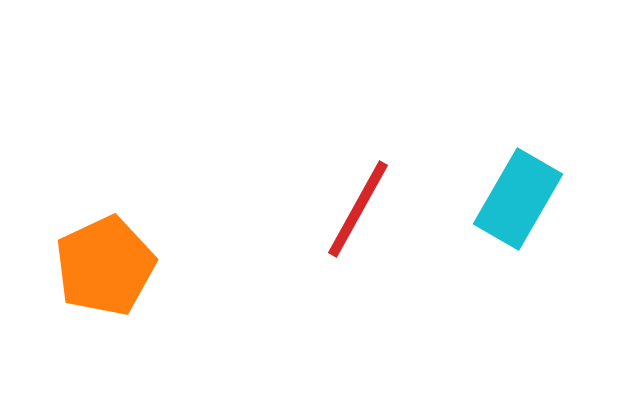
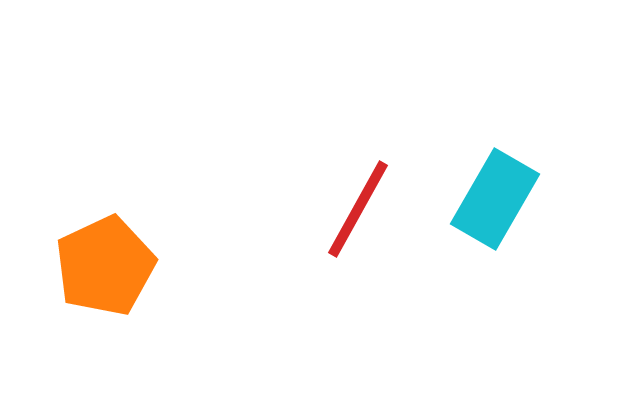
cyan rectangle: moved 23 px left
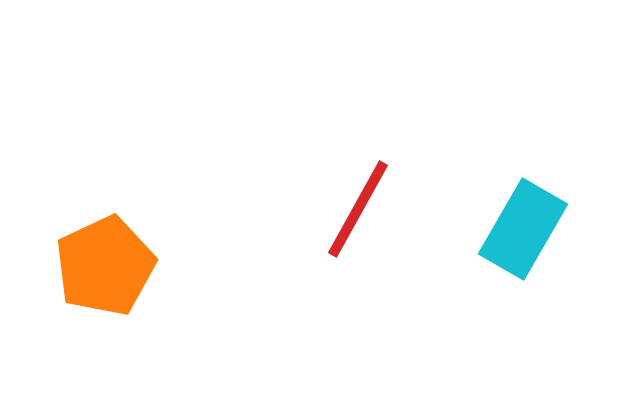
cyan rectangle: moved 28 px right, 30 px down
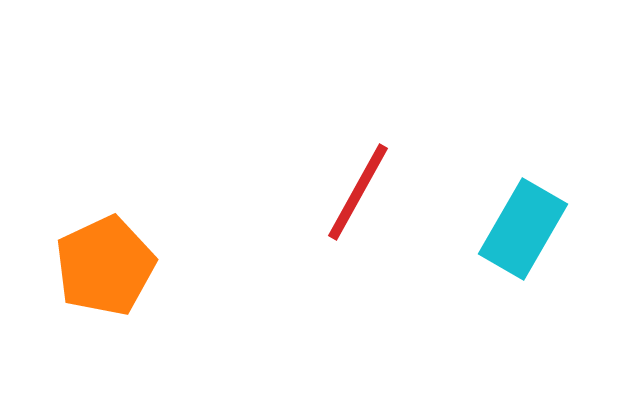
red line: moved 17 px up
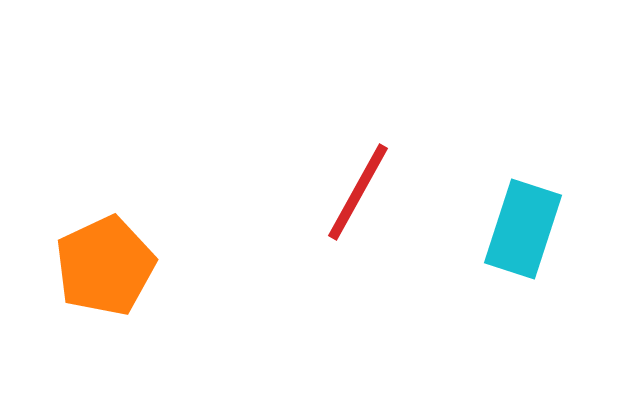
cyan rectangle: rotated 12 degrees counterclockwise
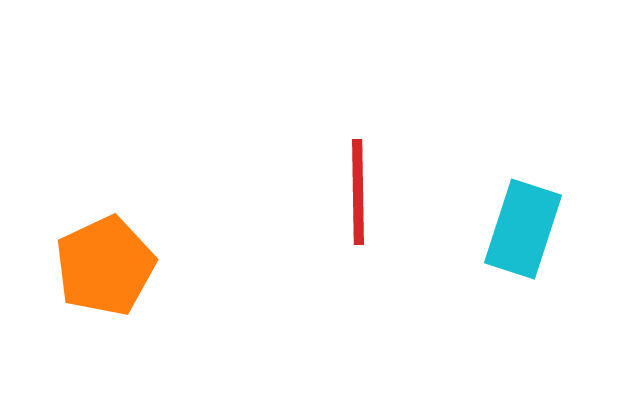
red line: rotated 30 degrees counterclockwise
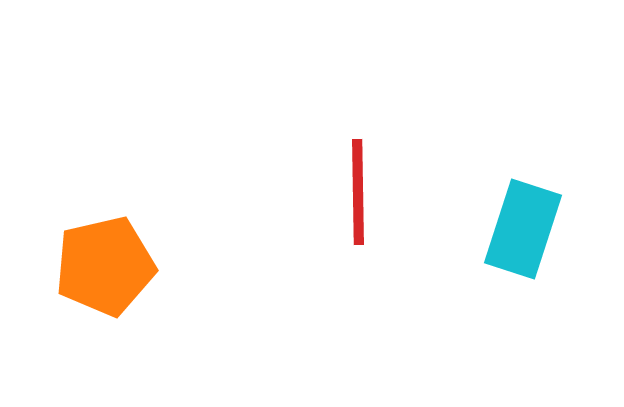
orange pentagon: rotated 12 degrees clockwise
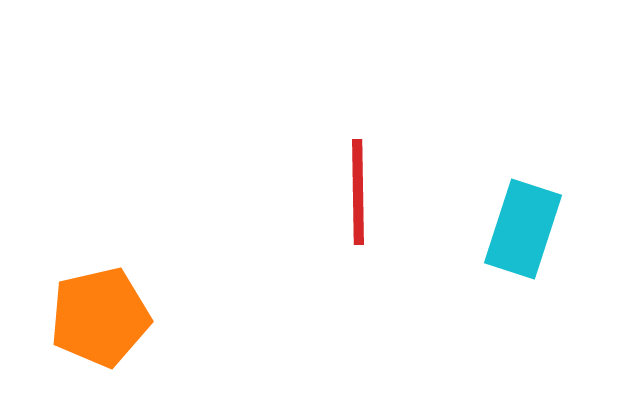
orange pentagon: moved 5 px left, 51 px down
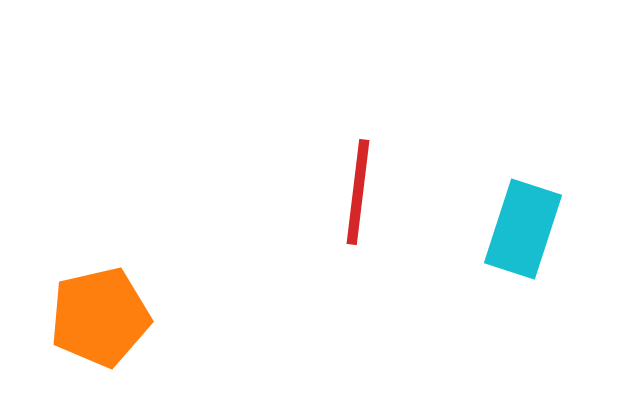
red line: rotated 8 degrees clockwise
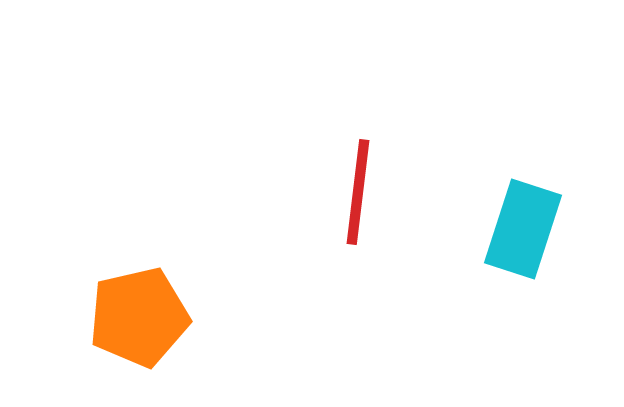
orange pentagon: moved 39 px right
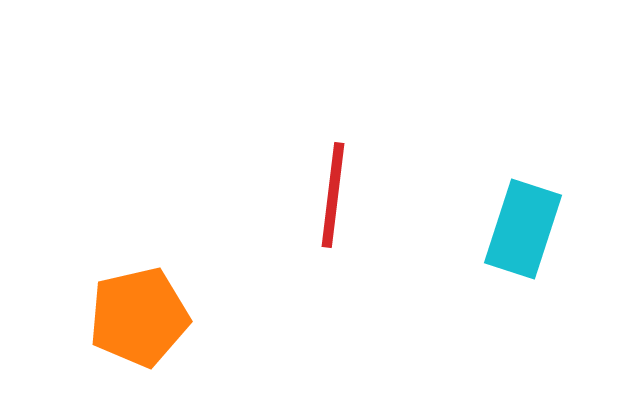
red line: moved 25 px left, 3 px down
